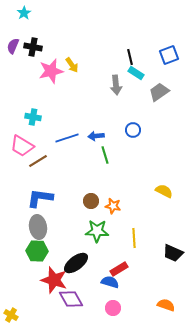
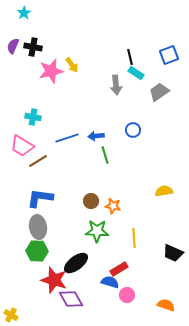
yellow semicircle: rotated 36 degrees counterclockwise
pink circle: moved 14 px right, 13 px up
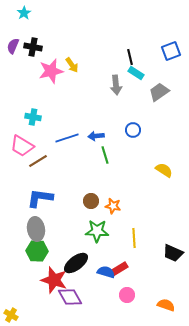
blue square: moved 2 px right, 4 px up
yellow semicircle: moved 21 px up; rotated 42 degrees clockwise
gray ellipse: moved 2 px left, 2 px down
blue semicircle: moved 4 px left, 10 px up
purple diamond: moved 1 px left, 2 px up
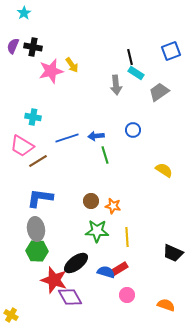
yellow line: moved 7 px left, 1 px up
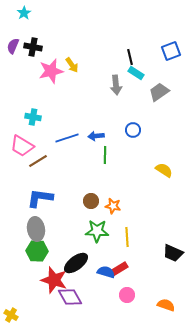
green line: rotated 18 degrees clockwise
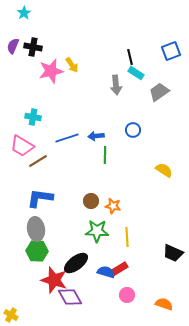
orange semicircle: moved 2 px left, 1 px up
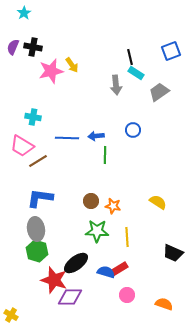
purple semicircle: moved 1 px down
blue line: rotated 20 degrees clockwise
yellow semicircle: moved 6 px left, 32 px down
green hexagon: rotated 15 degrees clockwise
purple diamond: rotated 60 degrees counterclockwise
